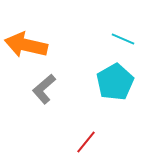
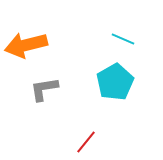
orange arrow: rotated 27 degrees counterclockwise
gray L-shape: rotated 32 degrees clockwise
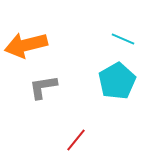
cyan pentagon: moved 2 px right, 1 px up
gray L-shape: moved 1 px left, 2 px up
red line: moved 10 px left, 2 px up
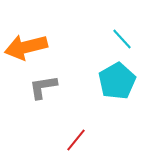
cyan line: moved 1 px left; rotated 25 degrees clockwise
orange arrow: moved 2 px down
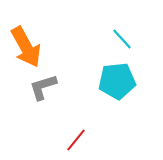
orange arrow: rotated 105 degrees counterclockwise
cyan pentagon: rotated 24 degrees clockwise
gray L-shape: rotated 8 degrees counterclockwise
